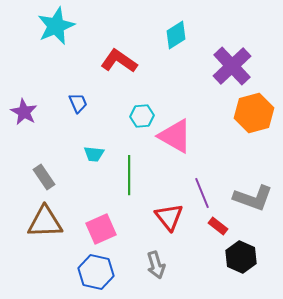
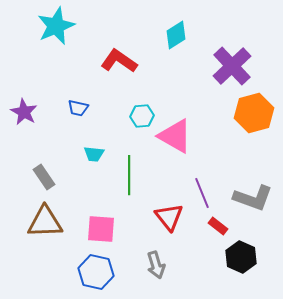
blue trapezoid: moved 5 px down; rotated 125 degrees clockwise
pink square: rotated 28 degrees clockwise
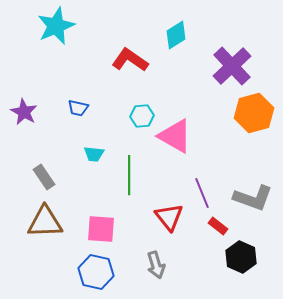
red L-shape: moved 11 px right, 1 px up
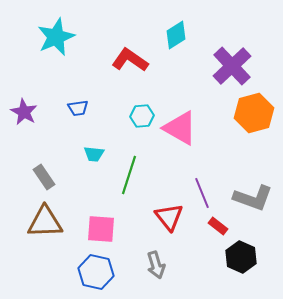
cyan star: moved 11 px down
blue trapezoid: rotated 20 degrees counterclockwise
pink triangle: moved 5 px right, 8 px up
green line: rotated 18 degrees clockwise
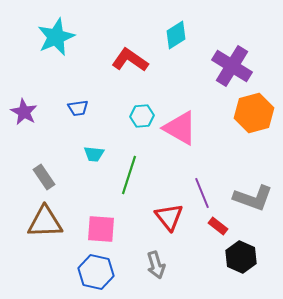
purple cross: rotated 15 degrees counterclockwise
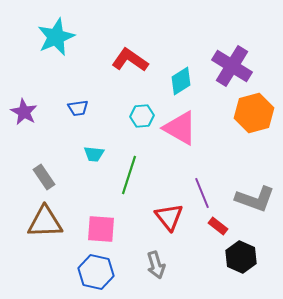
cyan diamond: moved 5 px right, 46 px down
gray L-shape: moved 2 px right, 1 px down
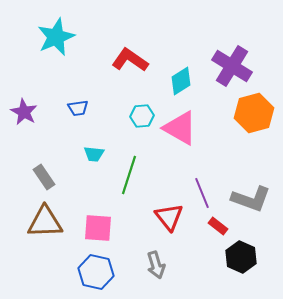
gray L-shape: moved 4 px left
pink square: moved 3 px left, 1 px up
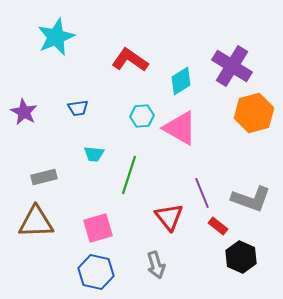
gray rectangle: rotated 70 degrees counterclockwise
brown triangle: moved 9 px left
pink square: rotated 20 degrees counterclockwise
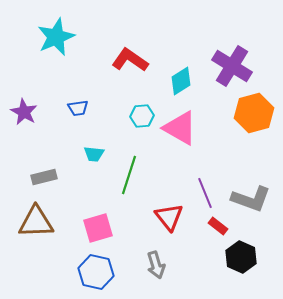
purple line: moved 3 px right
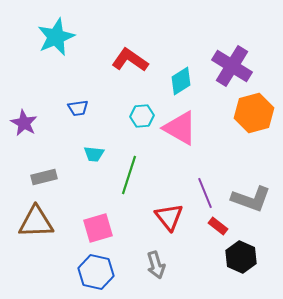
purple star: moved 11 px down
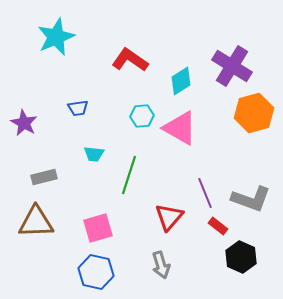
red triangle: rotated 20 degrees clockwise
gray arrow: moved 5 px right
